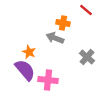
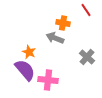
red line: rotated 16 degrees clockwise
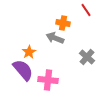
orange star: rotated 16 degrees clockwise
purple semicircle: moved 2 px left
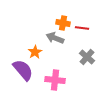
red line: moved 4 px left, 18 px down; rotated 48 degrees counterclockwise
orange star: moved 6 px right
pink cross: moved 7 px right
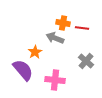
gray cross: moved 1 px left, 4 px down
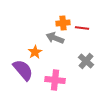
orange cross: rotated 16 degrees counterclockwise
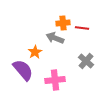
pink cross: rotated 12 degrees counterclockwise
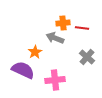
gray cross: moved 1 px right, 4 px up
purple semicircle: rotated 25 degrees counterclockwise
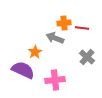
orange cross: moved 1 px right
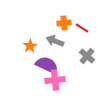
red line: rotated 24 degrees clockwise
gray arrow: moved 3 px down
orange star: moved 5 px left, 6 px up
gray cross: moved 1 px up
purple semicircle: moved 24 px right, 5 px up
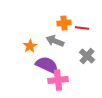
red line: rotated 24 degrees counterclockwise
pink cross: moved 3 px right
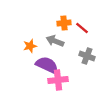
red line: rotated 32 degrees clockwise
orange star: rotated 16 degrees clockwise
gray cross: rotated 21 degrees counterclockwise
